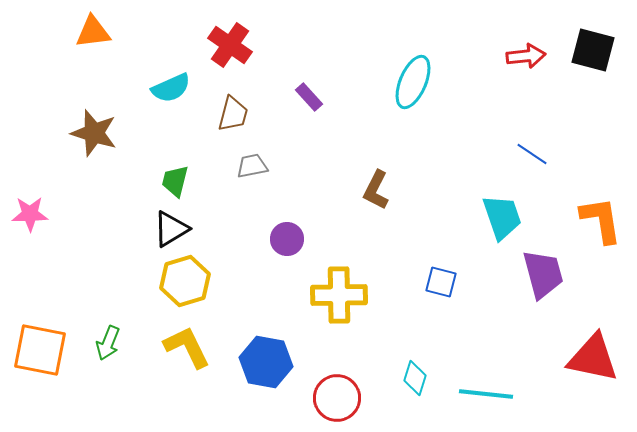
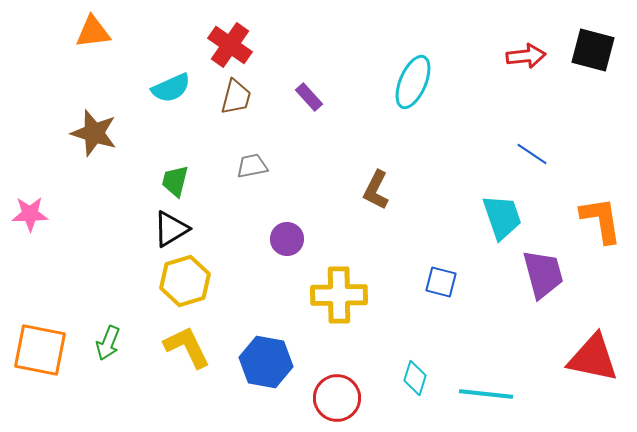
brown trapezoid: moved 3 px right, 17 px up
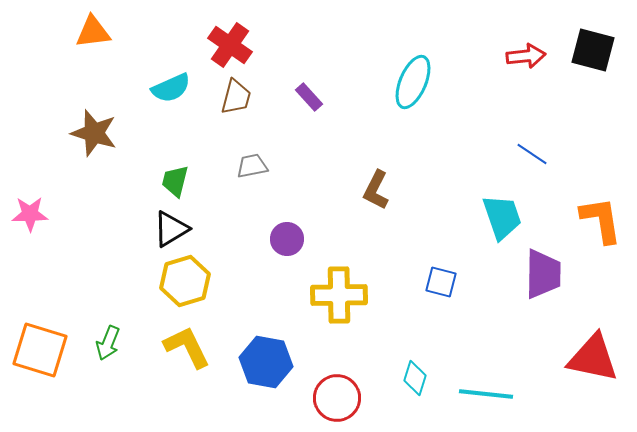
purple trapezoid: rotated 16 degrees clockwise
orange square: rotated 6 degrees clockwise
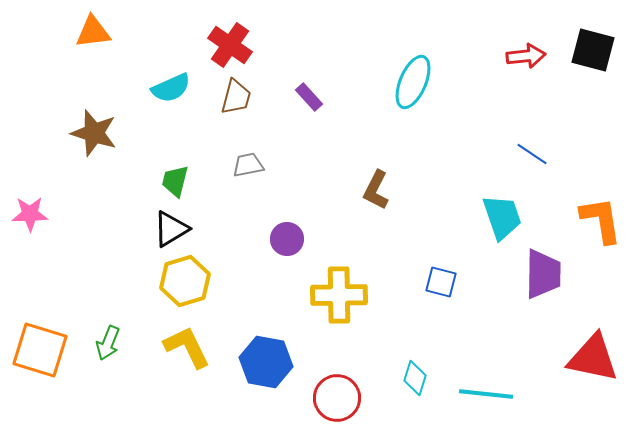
gray trapezoid: moved 4 px left, 1 px up
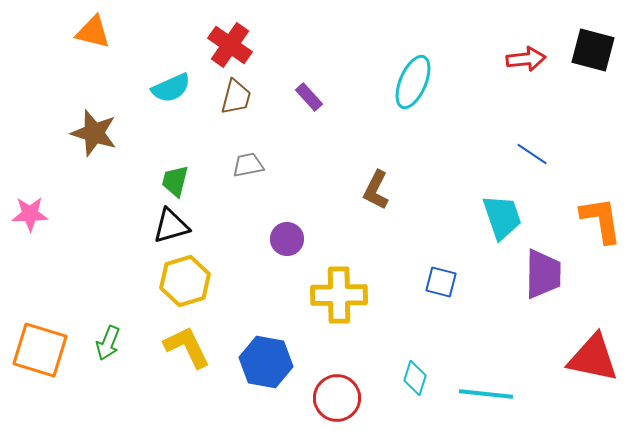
orange triangle: rotated 21 degrees clockwise
red arrow: moved 3 px down
black triangle: moved 3 px up; rotated 15 degrees clockwise
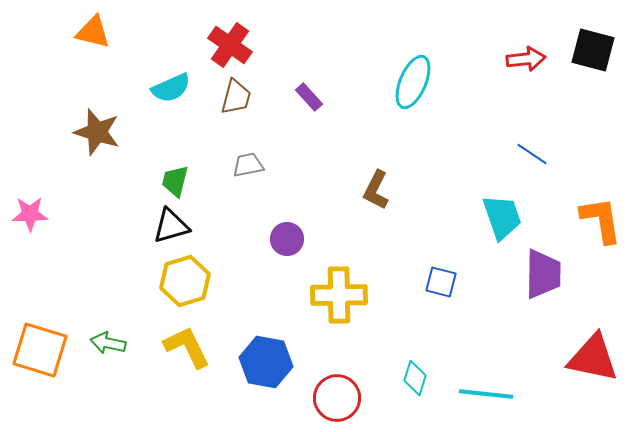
brown star: moved 3 px right, 1 px up
green arrow: rotated 80 degrees clockwise
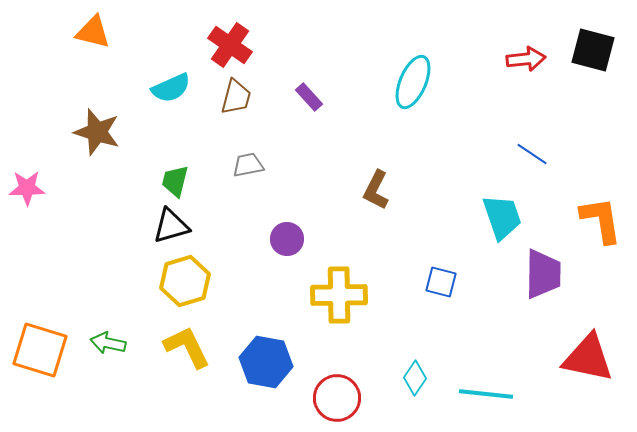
pink star: moved 3 px left, 26 px up
red triangle: moved 5 px left
cyan diamond: rotated 16 degrees clockwise
